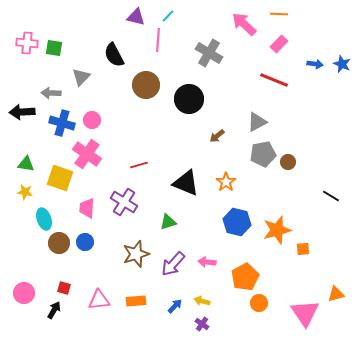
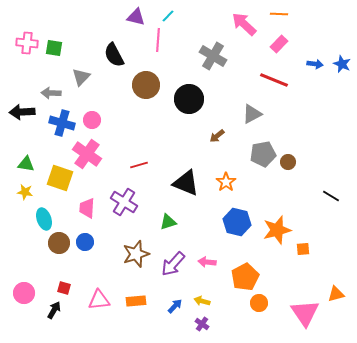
gray cross at (209, 53): moved 4 px right, 3 px down
gray triangle at (257, 122): moved 5 px left, 8 px up
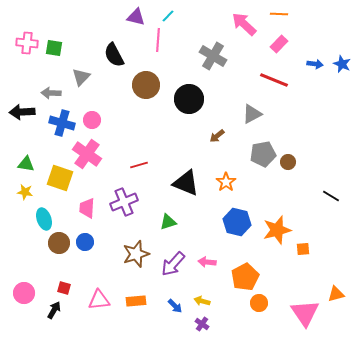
purple cross at (124, 202): rotated 36 degrees clockwise
blue arrow at (175, 306): rotated 91 degrees clockwise
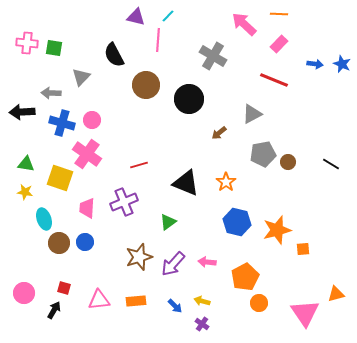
brown arrow at (217, 136): moved 2 px right, 3 px up
black line at (331, 196): moved 32 px up
green triangle at (168, 222): rotated 18 degrees counterclockwise
brown star at (136, 254): moved 3 px right, 3 px down
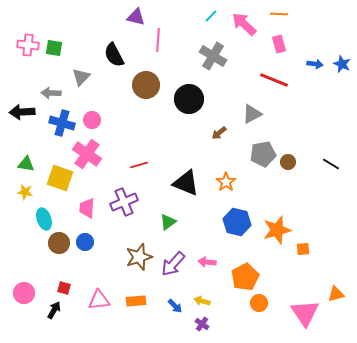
cyan line at (168, 16): moved 43 px right
pink cross at (27, 43): moved 1 px right, 2 px down
pink rectangle at (279, 44): rotated 60 degrees counterclockwise
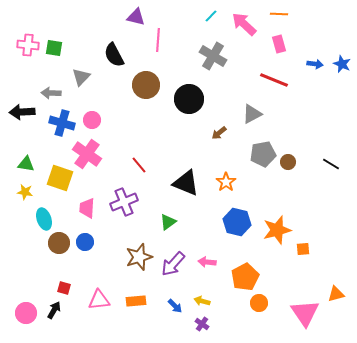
red line at (139, 165): rotated 66 degrees clockwise
pink circle at (24, 293): moved 2 px right, 20 px down
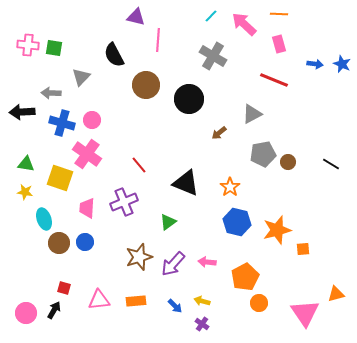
orange star at (226, 182): moved 4 px right, 5 px down
